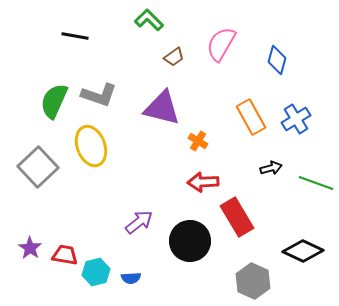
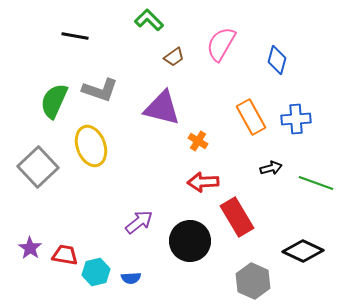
gray L-shape: moved 1 px right, 5 px up
blue cross: rotated 28 degrees clockwise
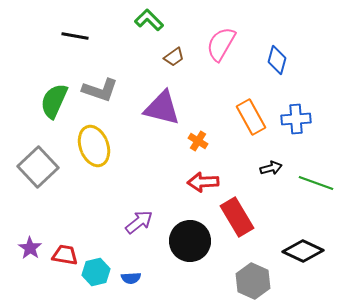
yellow ellipse: moved 3 px right
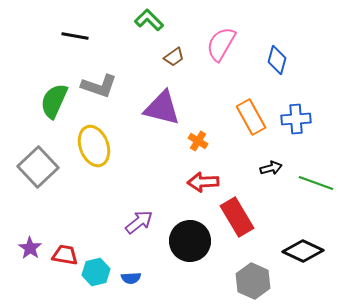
gray L-shape: moved 1 px left, 4 px up
